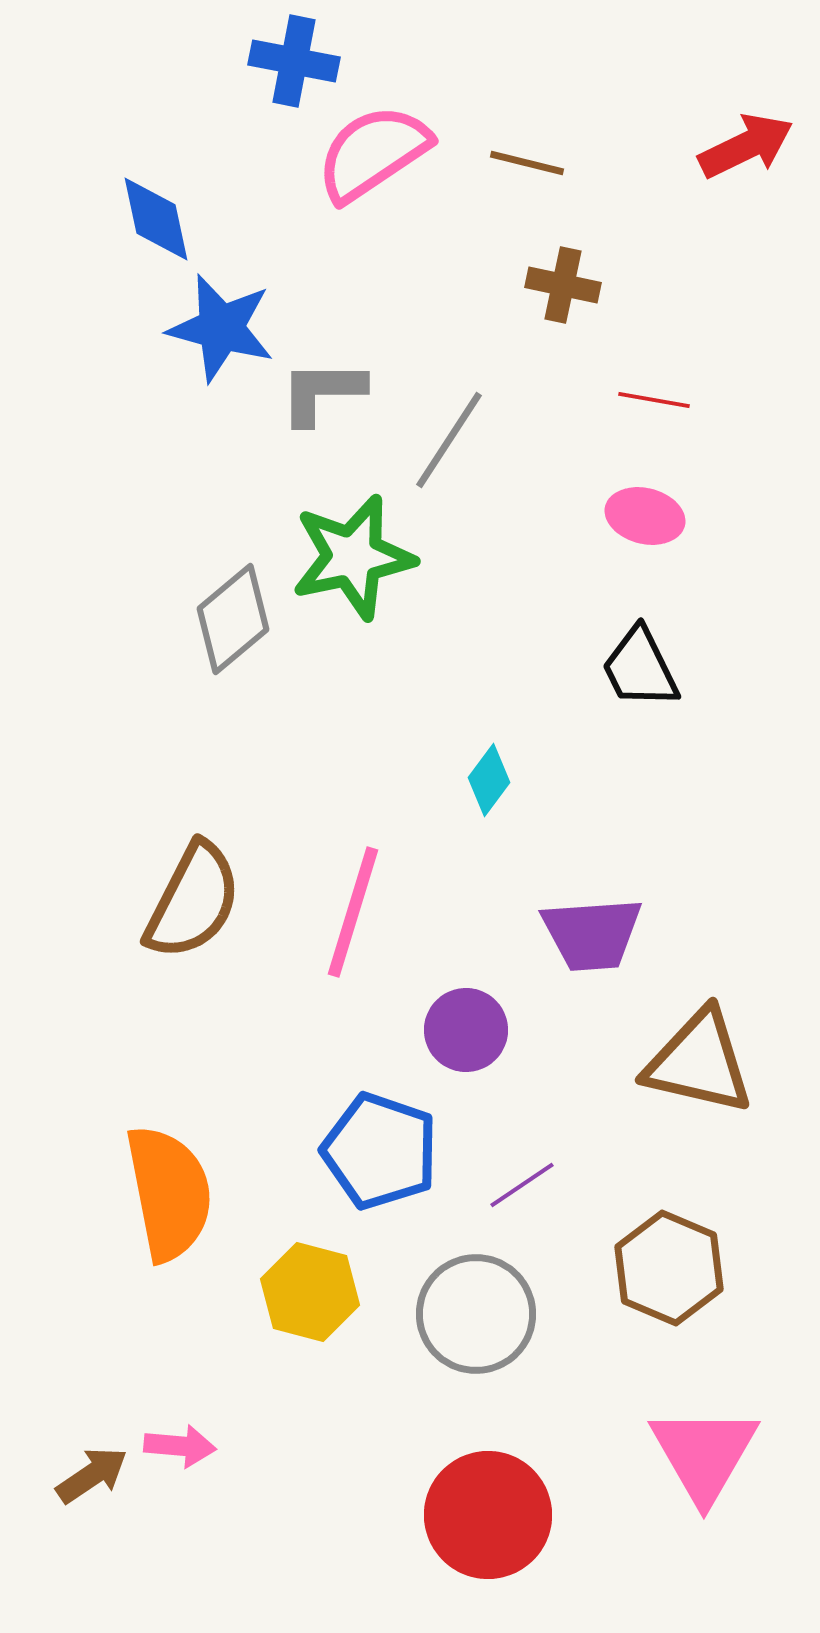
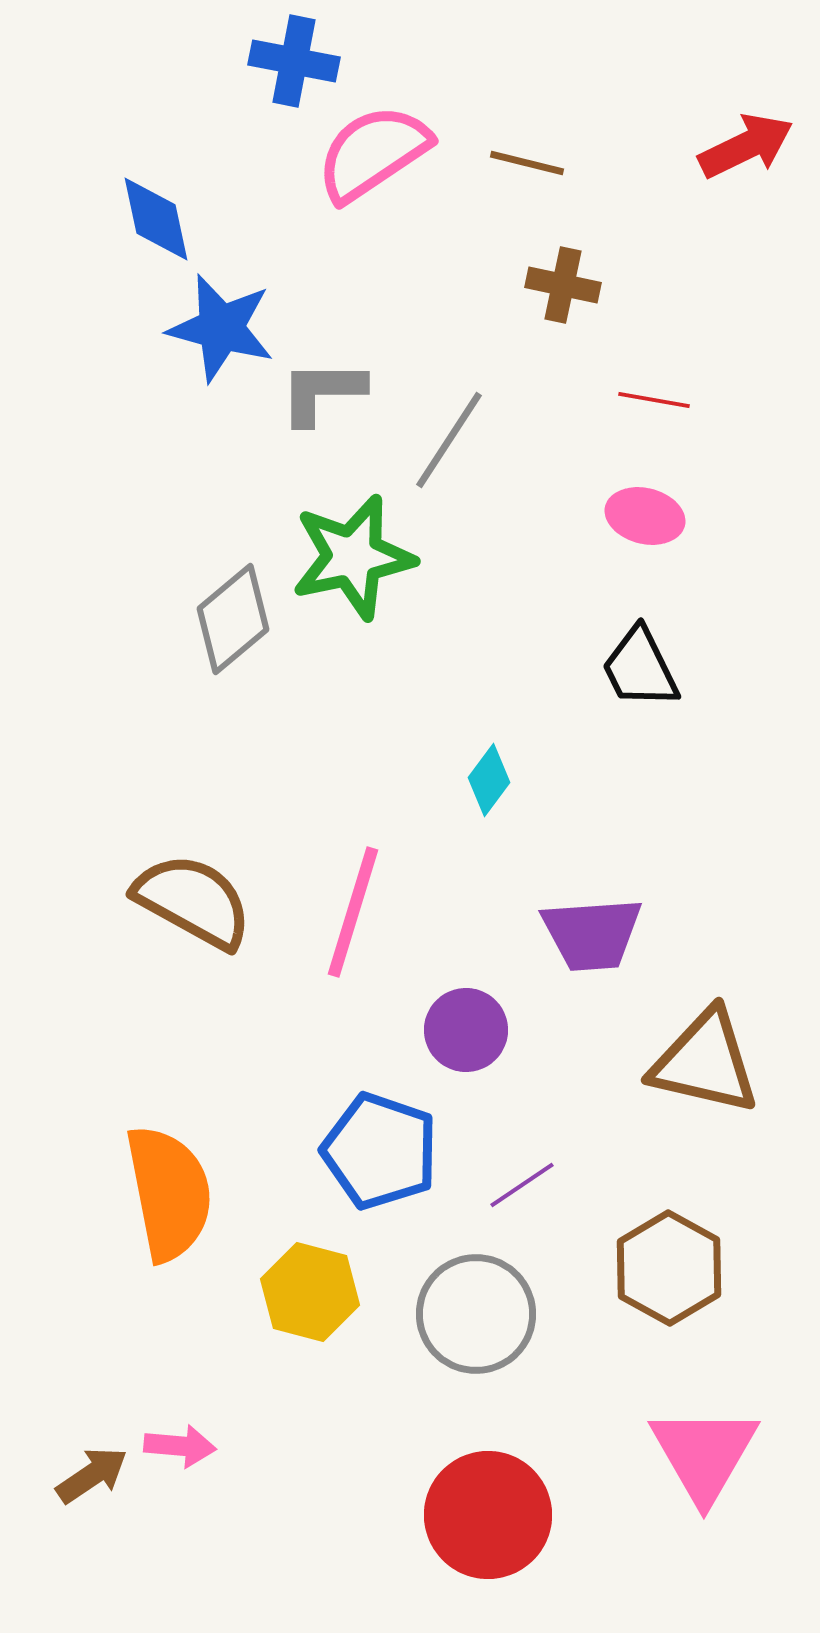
brown semicircle: rotated 88 degrees counterclockwise
brown triangle: moved 6 px right
brown hexagon: rotated 6 degrees clockwise
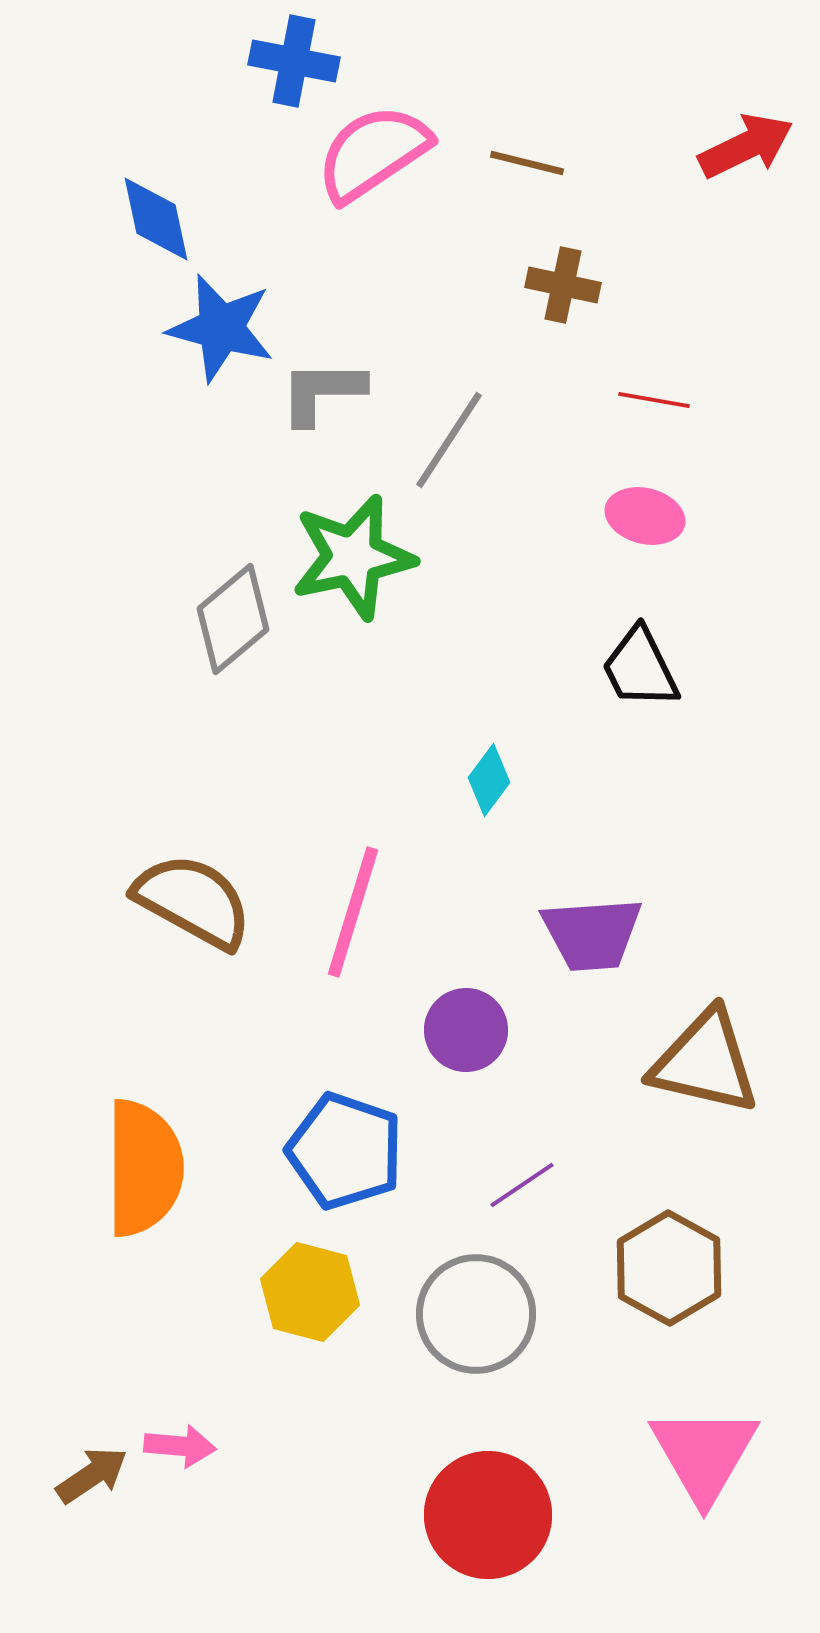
blue pentagon: moved 35 px left
orange semicircle: moved 25 px left, 25 px up; rotated 11 degrees clockwise
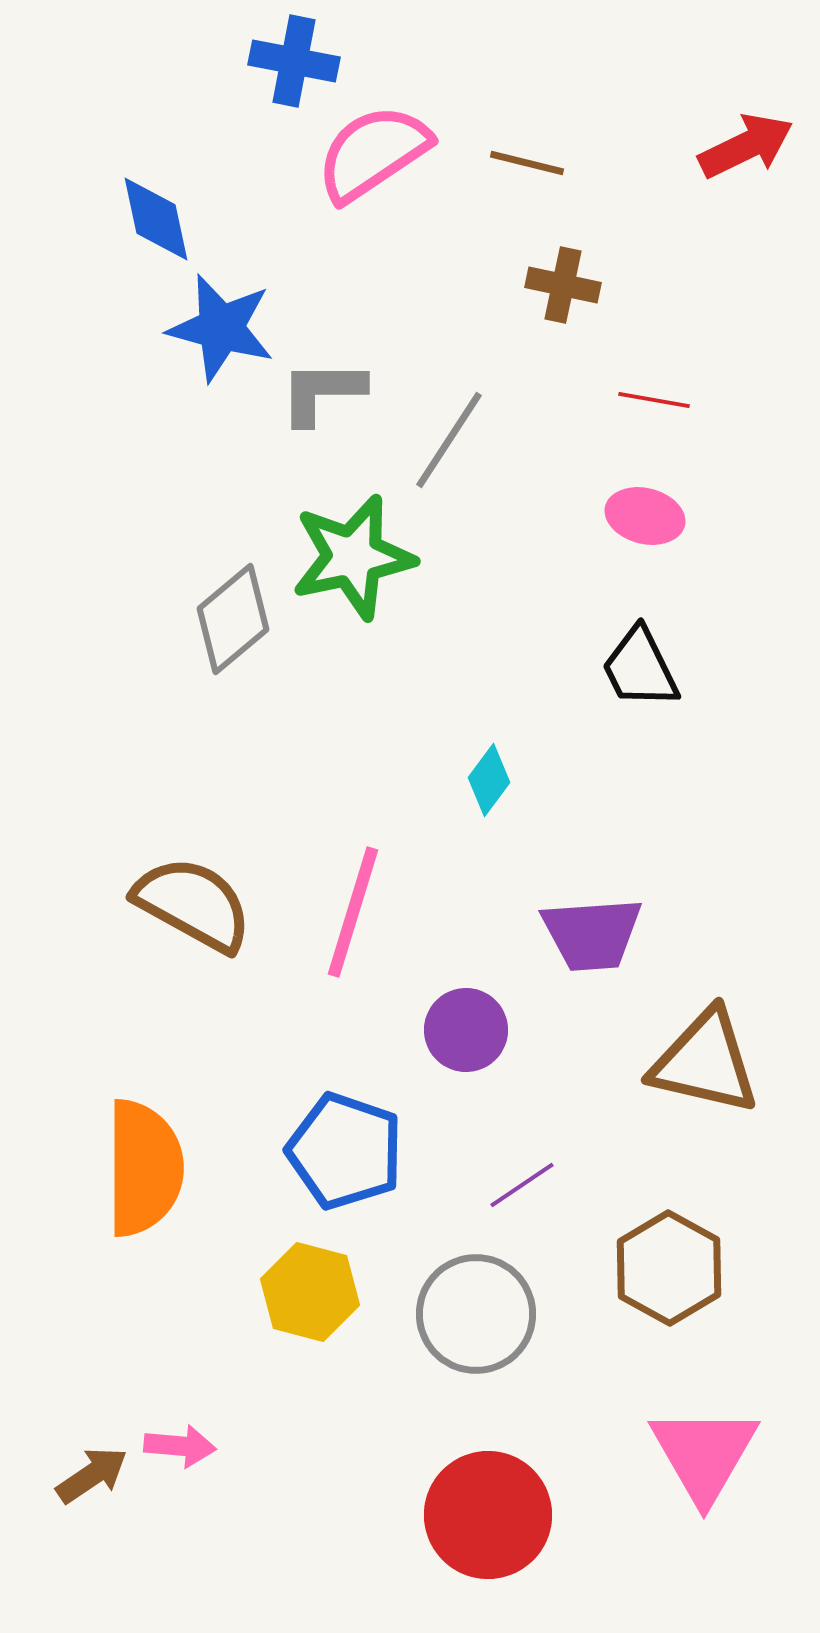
brown semicircle: moved 3 px down
